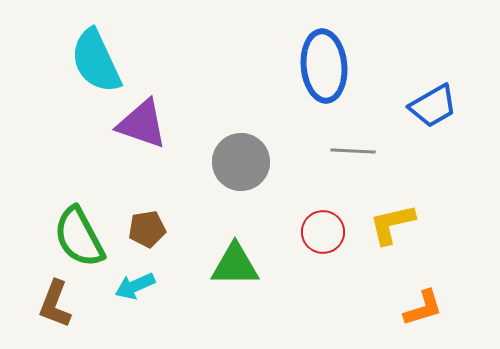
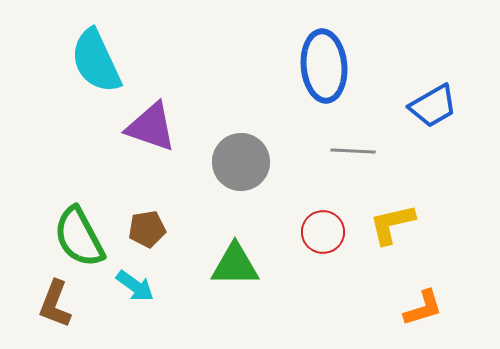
purple triangle: moved 9 px right, 3 px down
cyan arrow: rotated 120 degrees counterclockwise
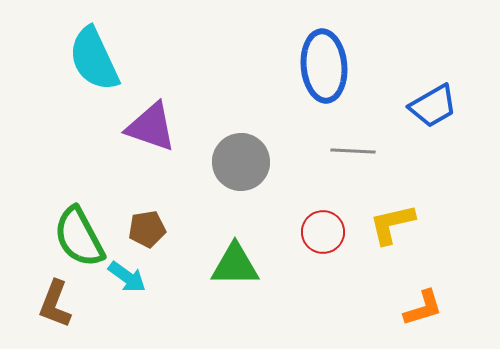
cyan semicircle: moved 2 px left, 2 px up
cyan arrow: moved 8 px left, 9 px up
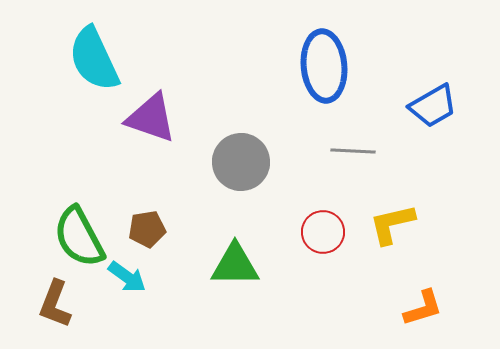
purple triangle: moved 9 px up
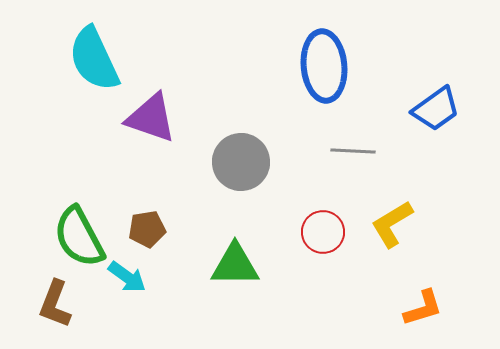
blue trapezoid: moved 3 px right, 3 px down; rotated 6 degrees counterclockwise
yellow L-shape: rotated 18 degrees counterclockwise
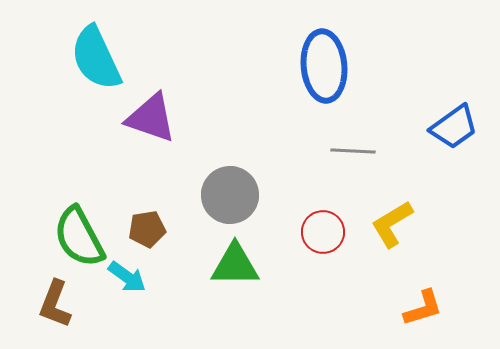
cyan semicircle: moved 2 px right, 1 px up
blue trapezoid: moved 18 px right, 18 px down
gray circle: moved 11 px left, 33 px down
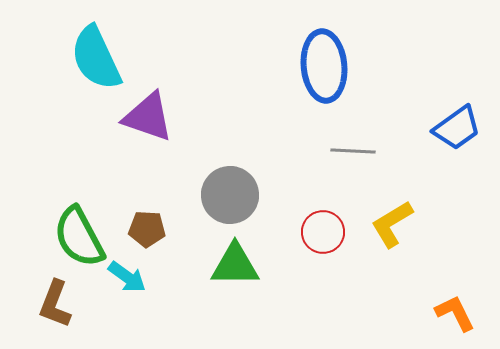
purple triangle: moved 3 px left, 1 px up
blue trapezoid: moved 3 px right, 1 px down
brown pentagon: rotated 12 degrees clockwise
orange L-shape: moved 32 px right, 5 px down; rotated 99 degrees counterclockwise
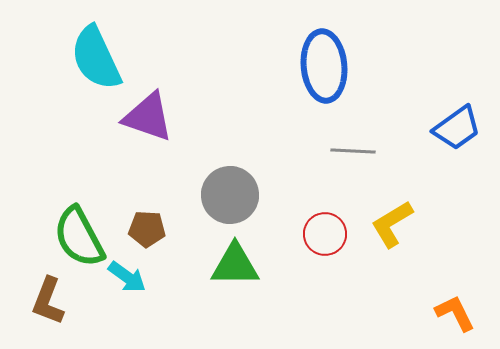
red circle: moved 2 px right, 2 px down
brown L-shape: moved 7 px left, 3 px up
